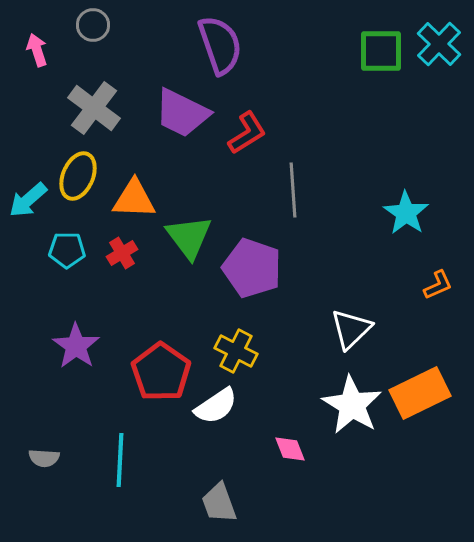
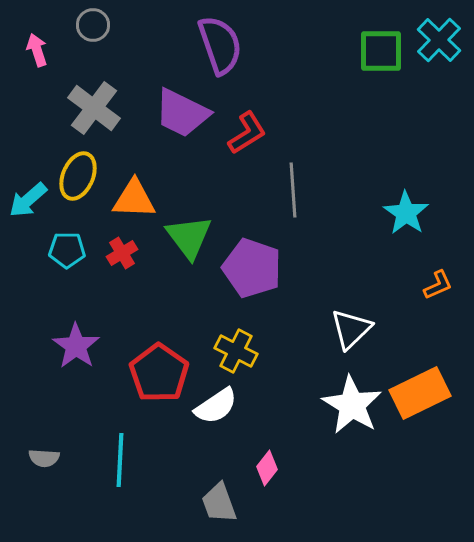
cyan cross: moved 4 px up
red pentagon: moved 2 px left, 1 px down
pink diamond: moved 23 px left, 19 px down; rotated 60 degrees clockwise
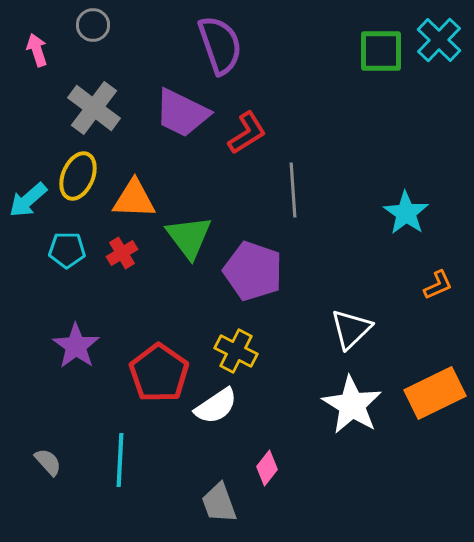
purple pentagon: moved 1 px right, 3 px down
orange rectangle: moved 15 px right
gray semicircle: moved 4 px right, 4 px down; rotated 136 degrees counterclockwise
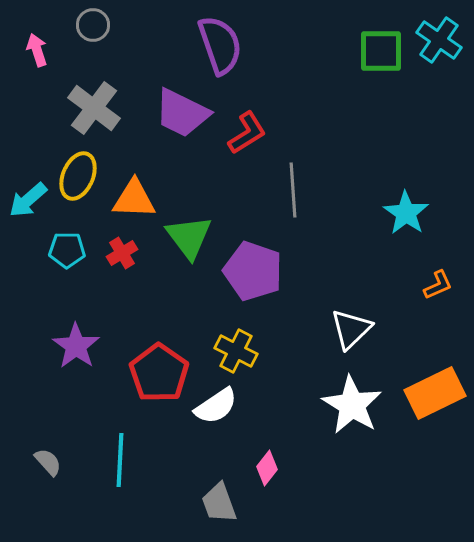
cyan cross: rotated 9 degrees counterclockwise
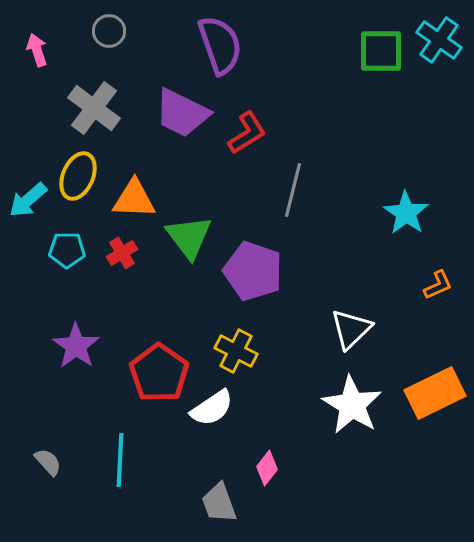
gray circle: moved 16 px right, 6 px down
gray line: rotated 18 degrees clockwise
white semicircle: moved 4 px left, 2 px down
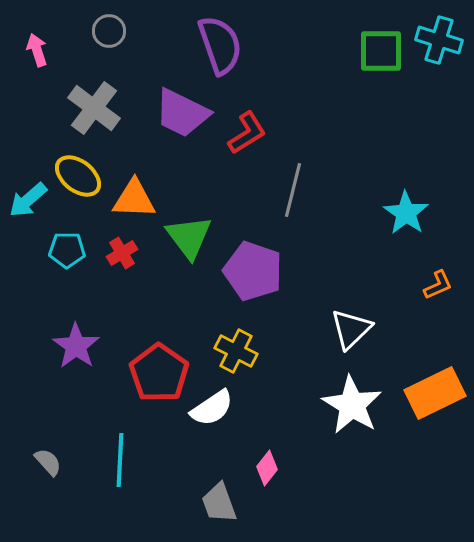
cyan cross: rotated 18 degrees counterclockwise
yellow ellipse: rotated 75 degrees counterclockwise
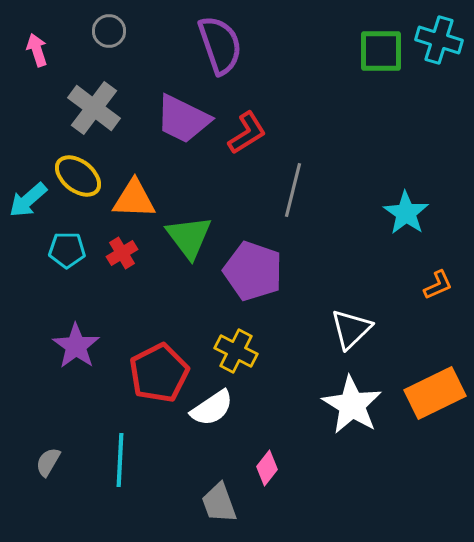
purple trapezoid: moved 1 px right, 6 px down
red pentagon: rotated 10 degrees clockwise
gray semicircle: rotated 108 degrees counterclockwise
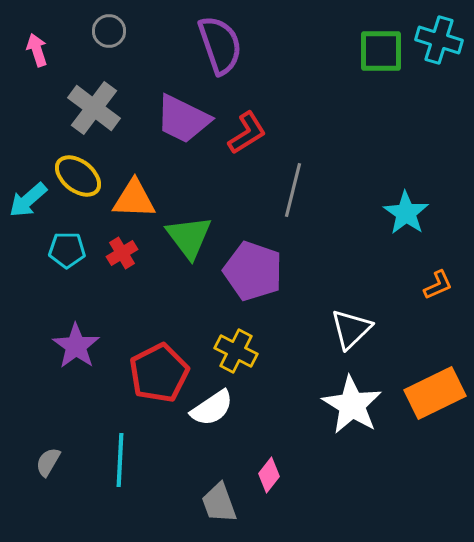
pink diamond: moved 2 px right, 7 px down
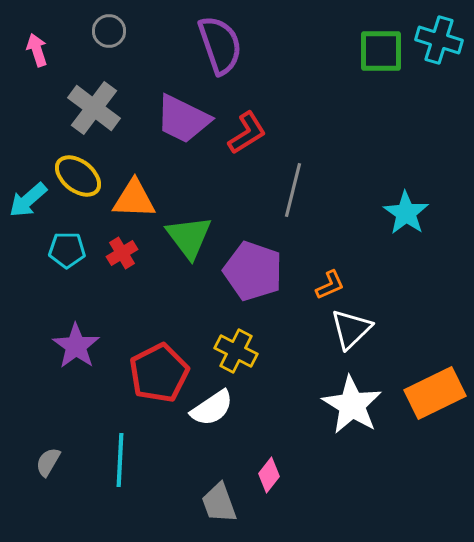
orange L-shape: moved 108 px left
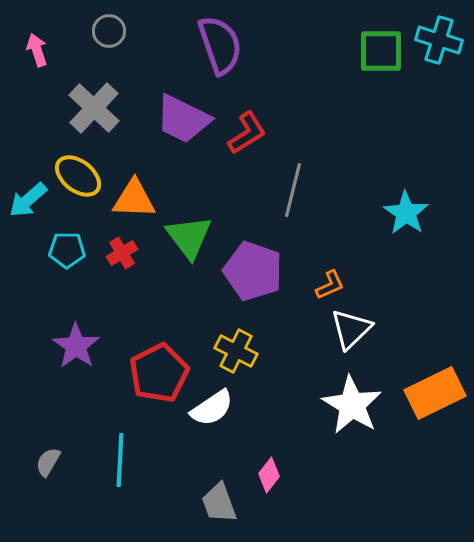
gray cross: rotated 6 degrees clockwise
